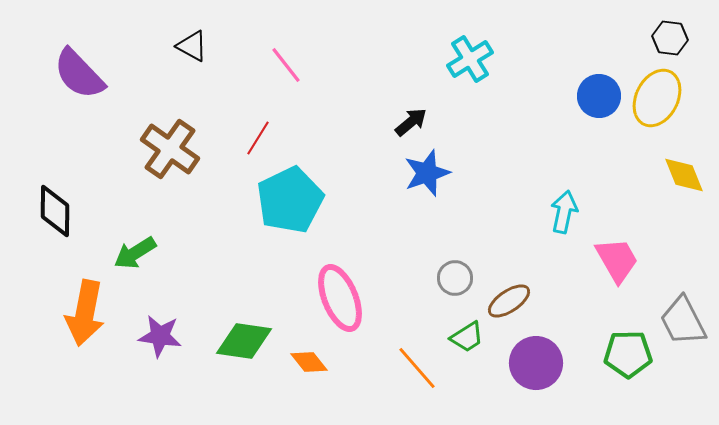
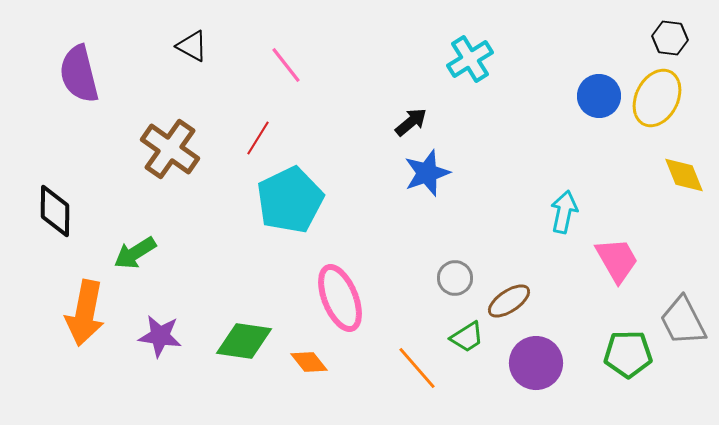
purple semicircle: rotated 30 degrees clockwise
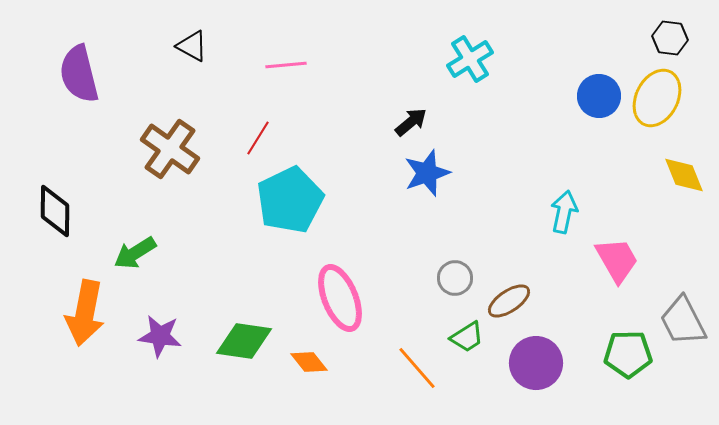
pink line: rotated 57 degrees counterclockwise
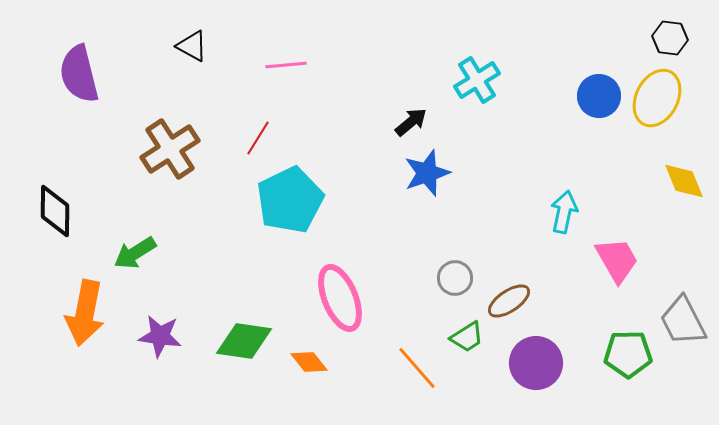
cyan cross: moved 7 px right, 21 px down
brown cross: rotated 22 degrees clockwise
yellow diamond: moved 6 px down
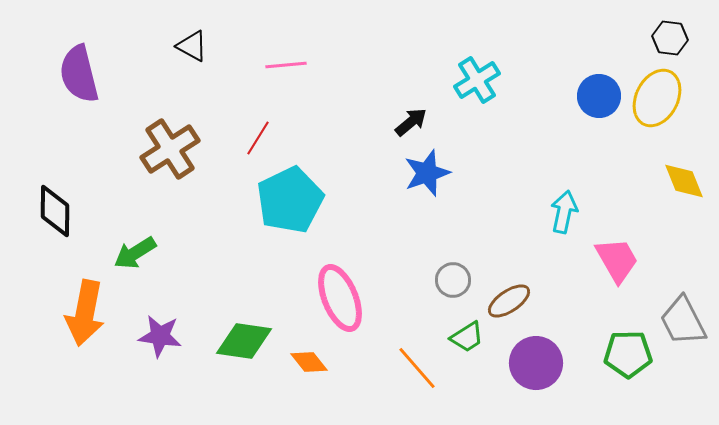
gray circle: moved 2 px left, 2 px down
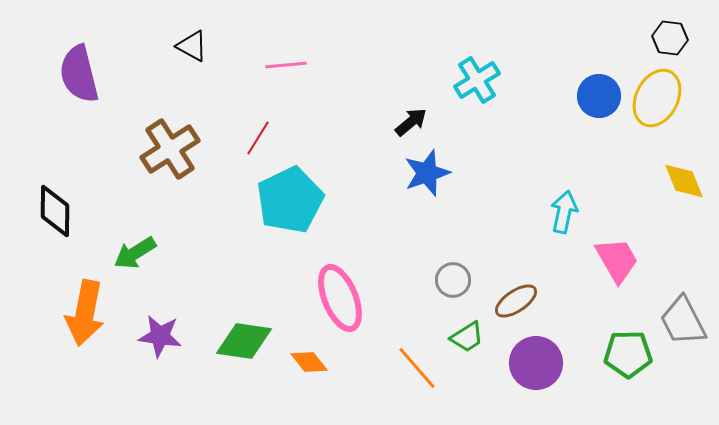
brown ellipse: moved 7 px right
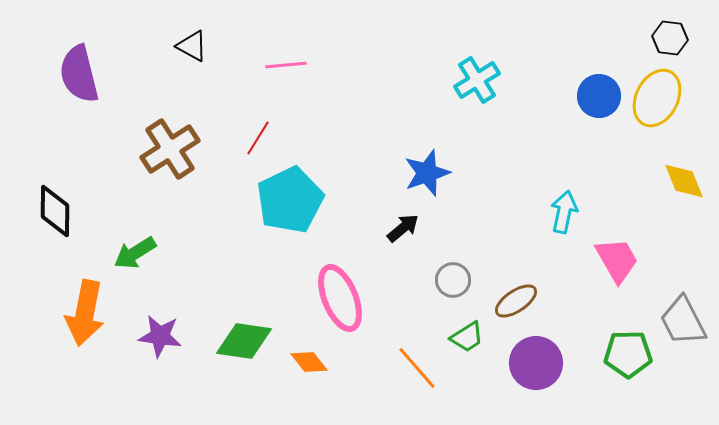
black arrow: moved 8 px left, 106 px down
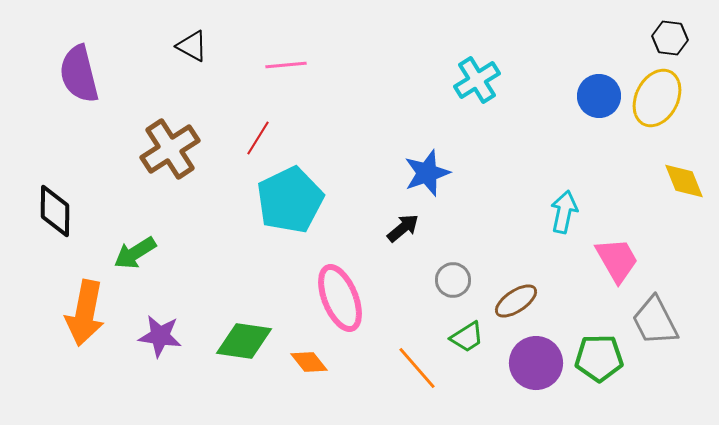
gray trapezoid: moved 28 px left
green pentagon: moved 29 px left, 4 px down
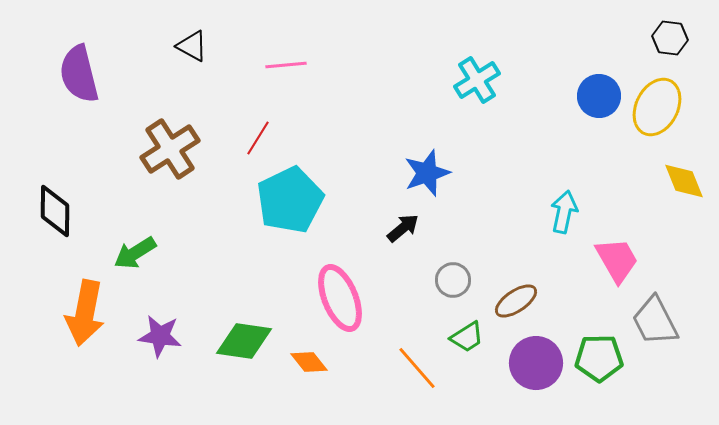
yellow ellipse: moved 9 px down
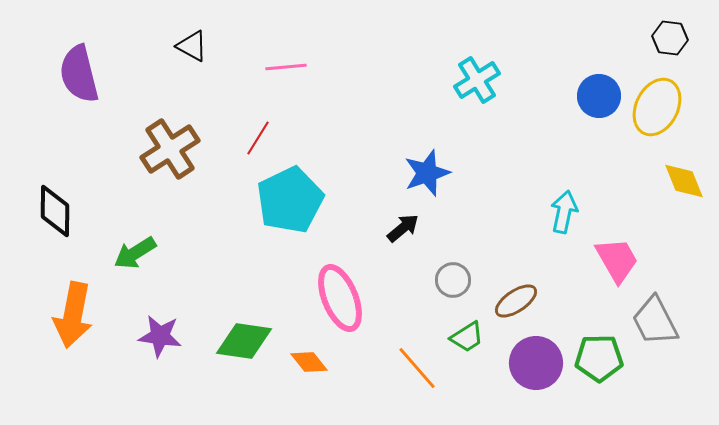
pink line: moved 2 px down
orange arrow: moved 12 px left, 2 px down
